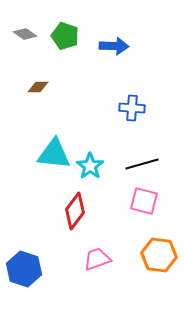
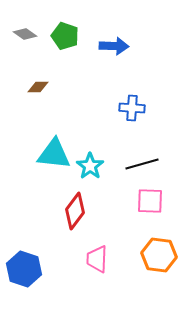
pink square: moved 6 px right; rotated 12 degrees counterclockwise
pink trapezoid: rotated 68 degrees counterclockwise
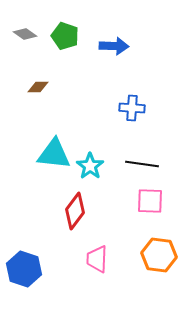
black line: rotated 24 degrees clockwise
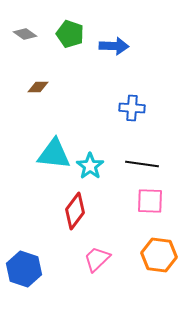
green pentagon: moved 5 px right, 2 px up
pink trapezoid: rotated 44 degrees clockwise
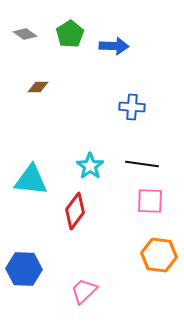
green pentagon: rotated 20 degrees clockwise
blue cross: moved 1 px up
cyan triangle: moved 23 px left, 26 px down
pink trapezoid: moved 13 px left, 32 px down
blue hexagon: rotated 16 degrees counterclockwise
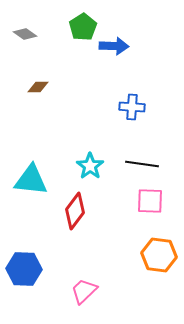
green pentagon: moved 13 px right, 7 px up
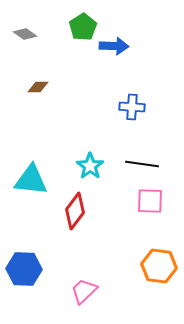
orange hexagon: moved 11 px down
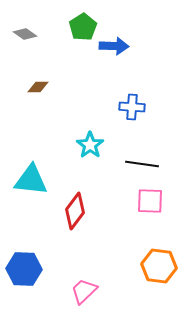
cyan star: moved 21 px up
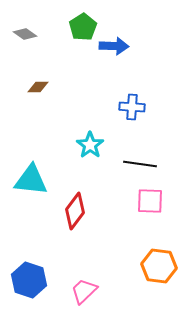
black line: moved 2 px left
blue hexagon: moved 5 px right, 11 px down; rotated 16 degrees clockwise
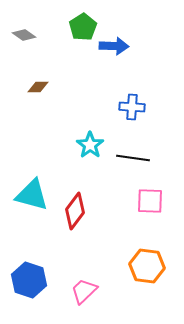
gray diamond: moved 1 px left, 1 px down
black line: moved 7 px left, 6 px up
cyan triangle: moved 1 px right, 15 px down; rotated 9 degrees clockwise
orange hexagon: moved 12 px left
